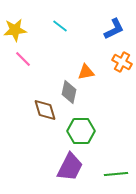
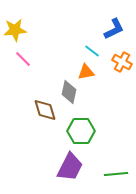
cyan line: moved 32 px right, 25 px down
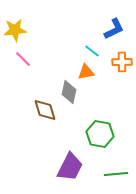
orange cross: rotated 30 degrees counterclockwise
green hexagon: moved 19 px right, 3 px down; rotated 12 degrees clockwise
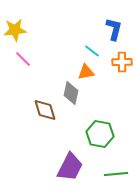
blue L-shape: rotated 50 degrees counterclockwise
gray diamond: moved 2 px right, 1 px down
